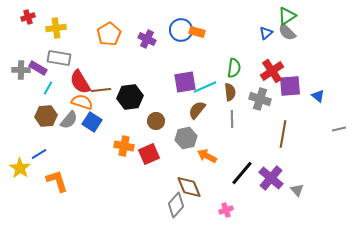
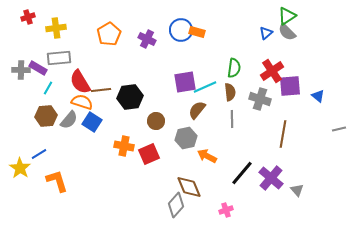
gray rectangle at (59, 58): rotated 15 degrees counterclockwise
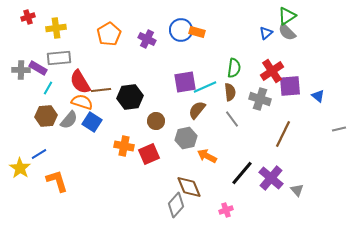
gray line at (232, 119): rotated 36 degrees counterclockwise
brown line at (283, 134): rotated 16 degrees clockwise
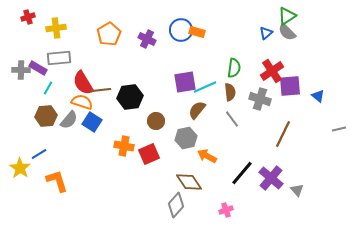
red semicircle at (80, 82): moved 3 px right, 1 px down
brown diamond at (189, 187): moved 5 px up; rotated 12 degrees counterclockwise
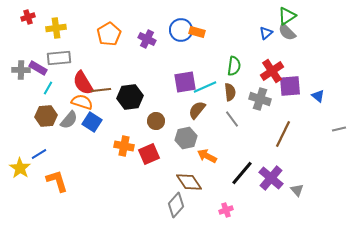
green semicircle at (234, 68): moved 2 px up
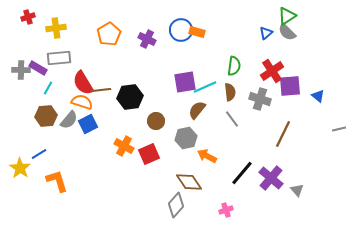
blue square at (92, 122): moved 4 px left, 2 px down; rotated 30 degrees clockwise
orange cross at (124, 146): rotated 18 degrees clockwise
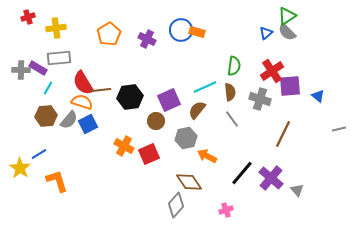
purple square at (185, 82): moved 16 px left, 18 px down; rotated 15 degrees counterclockwise
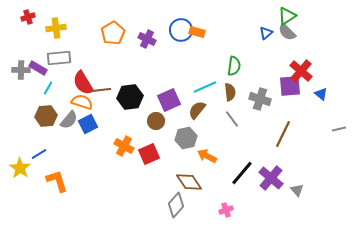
orange pentagon at (109, 34): moved 4 px right, 1 px up
red cross at (272, 71): moved 29 px right; rotated 15 degrees counterclockwise
blue triangle at (318, 96): moved 3 px right, 2 px up
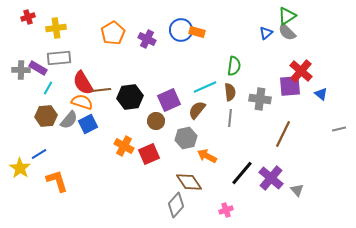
gray cross at (260, 99): rotated 10 degrees counterclockwise
gray line at (232, 119): moved 2 px left, 1 px up; rotated 42 degrees clockwise
